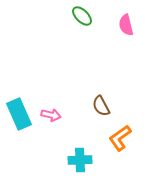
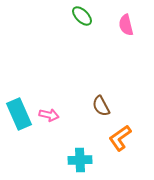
pink arrow: moved 2 px left
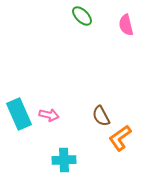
brown semicircle: moved 10 px down
cyan cross: moved 16 px left
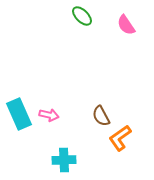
pink semicircle: rotated 20 degrees counterclockwise
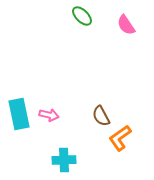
cyan rectangle: rotated 12 degrees clockwise
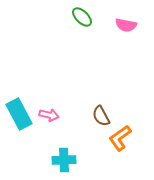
green ellipse: moved 1 px down
pink semicircle: rotated 45 degrees counterclockwise
cyan rectangle: rotated 16 degrees counterclockwise
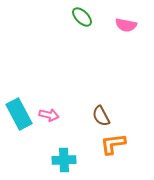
orange L-shape: moved 7 px left, 6 px down; rotated 28 degrees clockwise
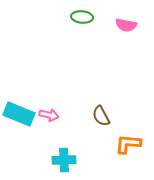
green ellipse: rotated 40 degrees counterclockwise
cyan rectangle: rotated 40 degrees counterclockwise
orange L-shape: moved 15 px right; rotated 12 degrees clockwise
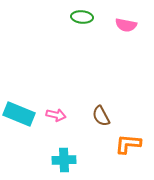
pink arrow: moved 7 px right
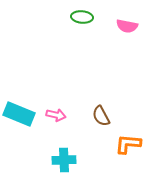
pink semicircle: moved 1 px right, 1 px down
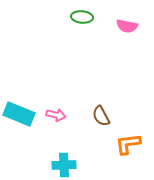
orange L-shape: rotated 12 degrees counterclockwise
cyan cross: moved 5 px down
